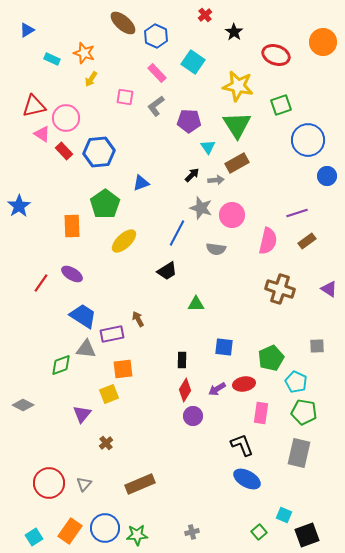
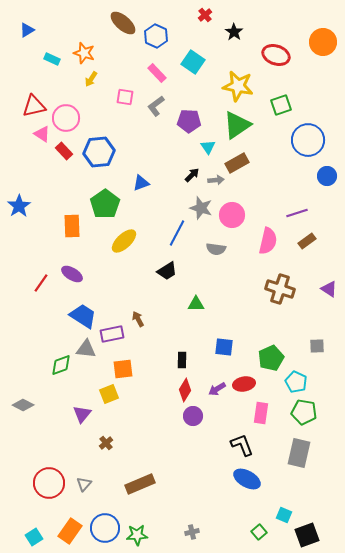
green triangle at (237, 125): rotated 28 degrees clockwise
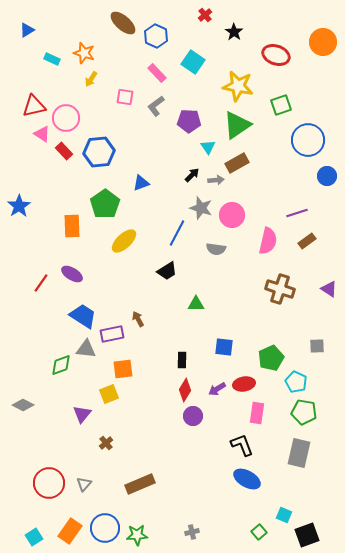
pink rectangle at (261, 413): moved 4 px left
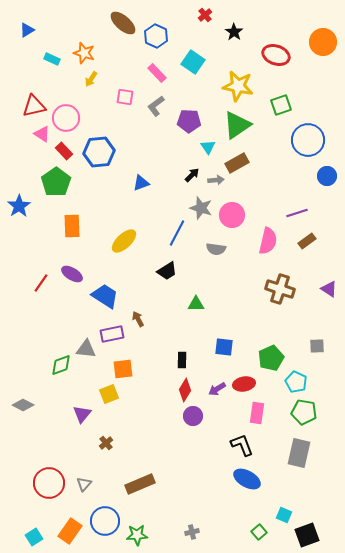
green pentagon at (105, 204): moved 49 px left, 22 px up
blue trapezoid at (83, 316): moved 22 px right, 20 px up
blue circle at (105, 528): moved 7 px up
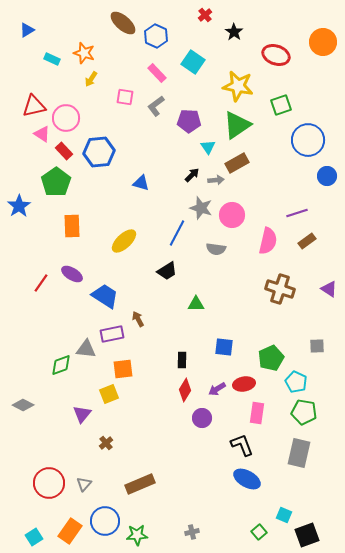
blue triangle at (141, 183): rotated 36 degrees clockwise
purple circle at (193, 416): moved 9 px right, 2 px down
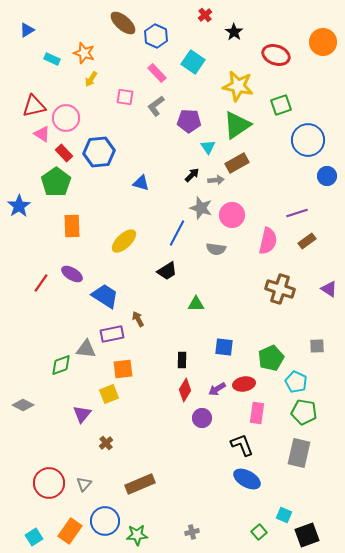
red rectangle at (64, 151): moved 2 px down
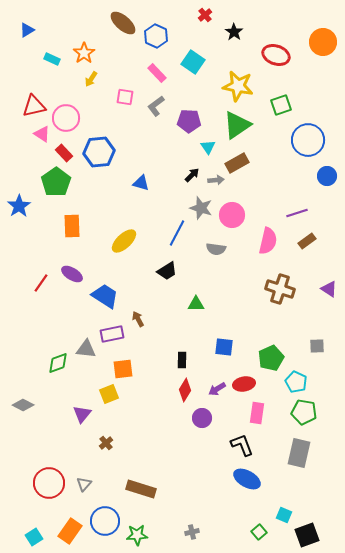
orange star at (84, 53): rotated 20 degrees clockwise
green diamond at (61, 365): moved 3 px left, 2 px up
brown rectangle at (140, 484): moved 1 px right, 5 px down; rotated 40 degrees clockwise
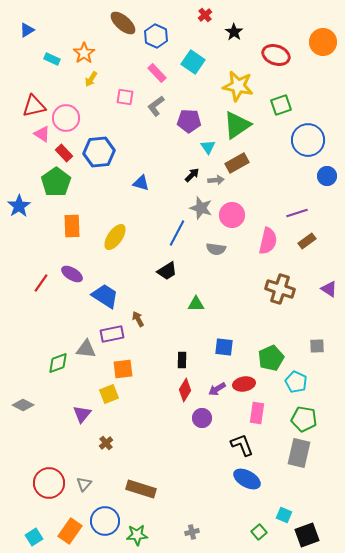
yellow ellipse at (124, 241): moved 9 px left, 4 px up; rotated 12 degrees counterclockwise
green pentagon at (304, 412): moved 7 px down
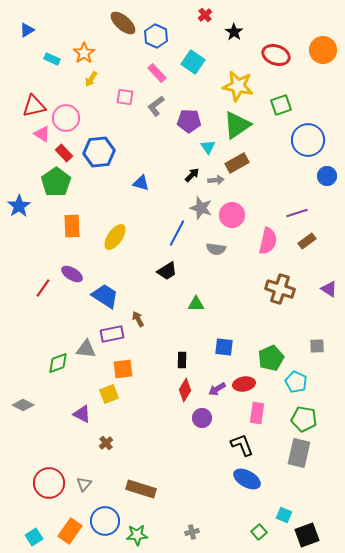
orange circle at (323, 42): moved 8 px down
red line at (41, 283): moved 2 px right, 5 px down
purple triangle at (82, 414): rotated 42 degrees counterclockwise
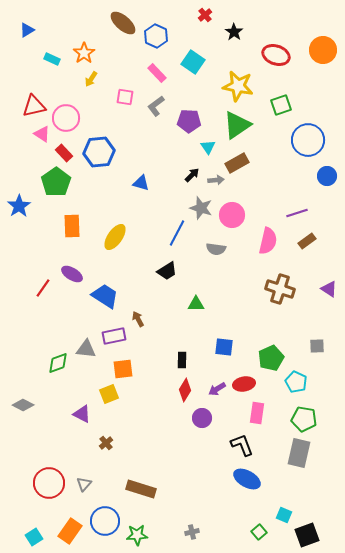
purple rectangle at (112, 334): moved 2 px right, 2 px down
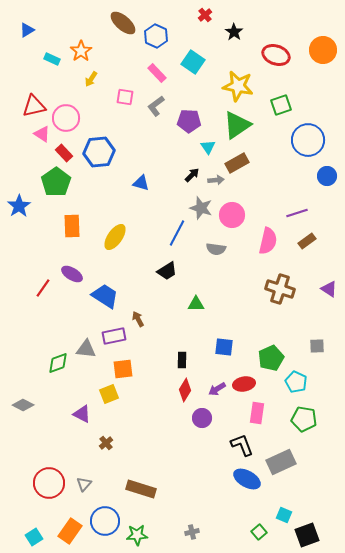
orange star at (84, 53): moved 3 px left, 2 px up
gray rectangle at (299, 453): moved 18 px left, 9 px down; rotated 52 degrees clockwise
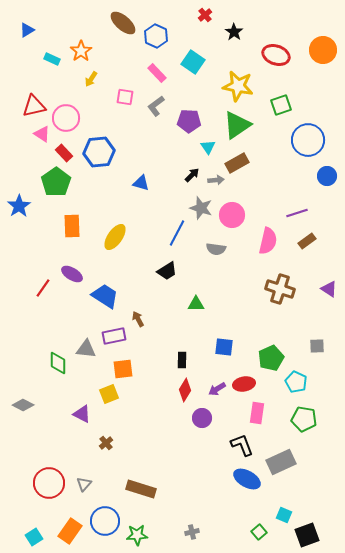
green diamond at (58, 363): rotated 70 degrees counterclockwise
